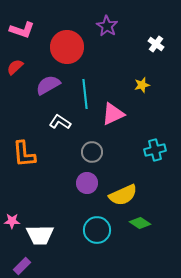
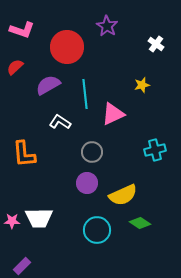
white trapezoid: moved 1 px left, 17 px up
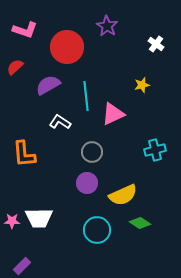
pink L-shape: moved 3 px right
cyan line: moved 1 px right, 2 px down
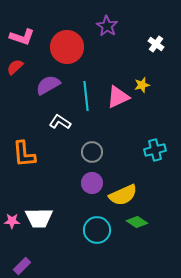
pink L-shape: moved 3 px left, 7 px down
pink triangle: moved 5 px right, 17 px up
purple circle: moved 5 px right
green diamond: moved 3 px left, 1 px up
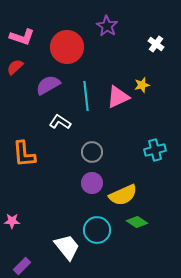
white trapezoid: moved 28 px right, 29 px down; rotated 128 degrees counterclockwise
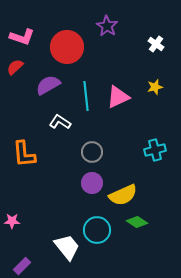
yellow star: moved 13 px right, 2 px down
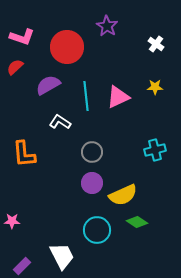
yellow star: rotated 14 degrees clockwise
white trapezoid: moved 5 px left, 9 px down; rotated 12 degrees clockwise
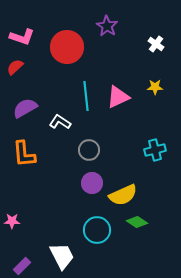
purple semicircle: moved 23 px left, 23 px down
gray circle: moved 3 px left, 2 px up
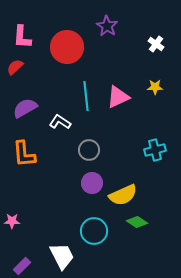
pink L-shape: rotated 75 degrees clockwise
cyan circle: moved 3 px left, 1 px down
